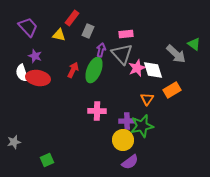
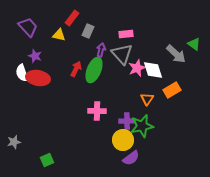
red arrow: moved 3 px right, 1 px up
purple semicircle: moved 1 px right, 4 px up
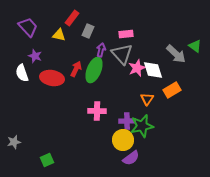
green triangle: moved 1 px right, 2 px down
red ellipse: moved 14 px right
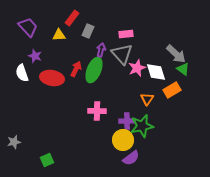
yellow triangle: rotated 16 degrees counterclockwise
green triangle: moved 12 px left, 23 px down
white diamond: moved 3 px right, 2 px down
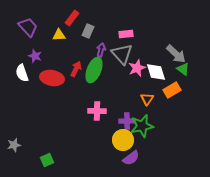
gray star: moved 3 px down
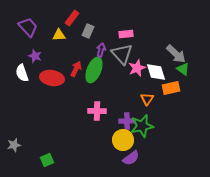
orange rectangle: moved 1 px left, 2 px up; rotated 18 degrees clockwise
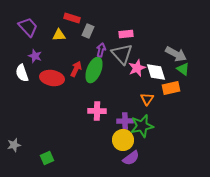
red rectangle: rotated 70 degrees clockwise
gray arrow: rotated 15 degrees counterclockwise
purple cross: moved 2 px left
green square: moved 2 px up
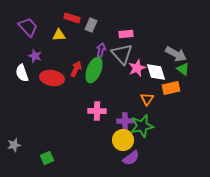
gray rectangle: moved 3 px right, 6 px up
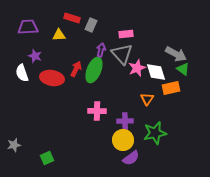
purple trapezoid: rotated 50 degrees counterclockwise
green star: moved 13 px right, 7 px down
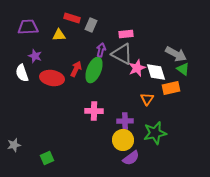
gray triangle: rotated 20 degrees counterclockwise
pink cross: moved 3 px left
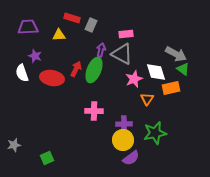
pink star: moved 3 px left, 11 px down
purple cross: moved 1 px left, 3 px down
